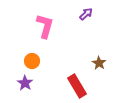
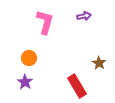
purple arrow: moved 2 px left, 2 px down; rotated 32 degrees clockwise
pink L-shape: moved 4 px up
orange circle: moved 3 px left, 3 px up
purple star: moved 1 px up
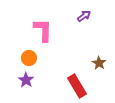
purple arrow: rotated 24 degrees counterclockwise
pink L-shape: moved 2 px left, 8 px down; rotated 15 degrees counterclockwise
purple star: moved 1 px right, 2 px up
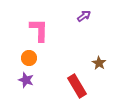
pink L-shape: moved 4 px left
purple star: rotated 14 degrees counterclockwise
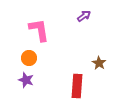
pink L-shape: rotated 10 degrees counterclockwise
red rectangle: rotated 35 degrees clockwise
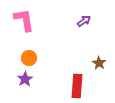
purple arrow: moved 5 px down
pink L-shape: moved 15 px left, 10 px up
purple star: moved 1 px left, 1 px up; rotated 21 degrees clockwise
